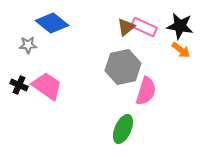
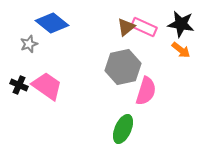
black star: moved 1 px right, 2 px up
gray star: moved 1 px right, 1 px up; rotated 18 degrees counterclockwise
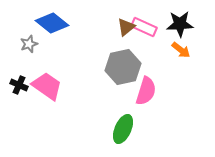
black star: moved 1 px left; rotated 12 degrees counterclockwise
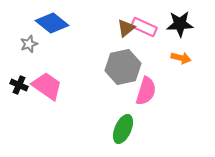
brown triangle: moved 1 px down
orange arrow: moved 8 px down; rotated 24 degrees counterclockwise
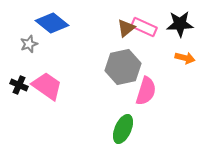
orange arrow: moved 4 px right
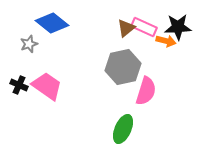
black star: moved 2 px left, 3 px down
orange arrow: moved 19 px left, 17 px up
